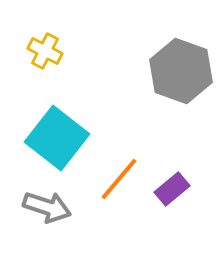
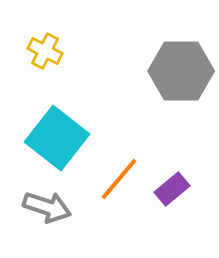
gray hexagon: rotated 20 degrees counterclockwise
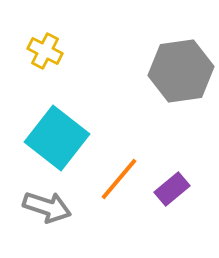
gray hexagon: rotated 8 degrees counterclockwise
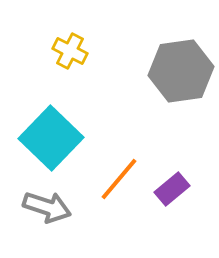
yellow cross: moved 25 px right
cyan square: moved 6 px left; rotated 6 degrees clockwise
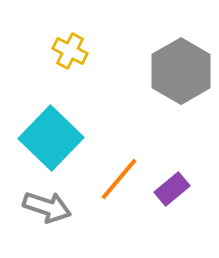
gray hexagon: rotated 22 degrees counterclockwise
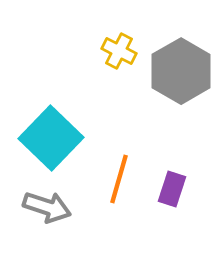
yellow cross: moved 49 px right
orange line: rotated 24 degrees counterclockwise
purple rectangle: rotated 32 degrees counterclockwise
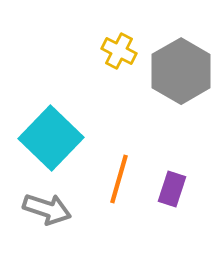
gray arrow: moved 2 px down
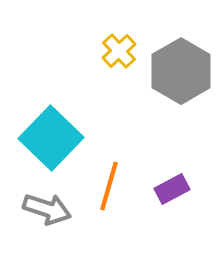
yellow cross: rotated 20 degrees clockwise
orange line: moved 10 px left, 7 px down
purple rectangle: rotated 44 degrees clockwise
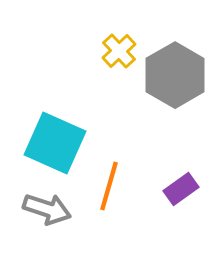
gray hexagon: moved 6 px left, 4 px down
cyan square: moved 4 px right, 5 px down; rotated 20 degrees counterclockwise
purple rectangle: moved 9 px right; rotated 8 degrees counterclockwise
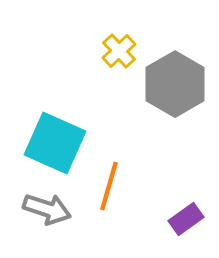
gray hexagon: moved 9 px down
purple rectangle: moved 5 px right, 30 px down
